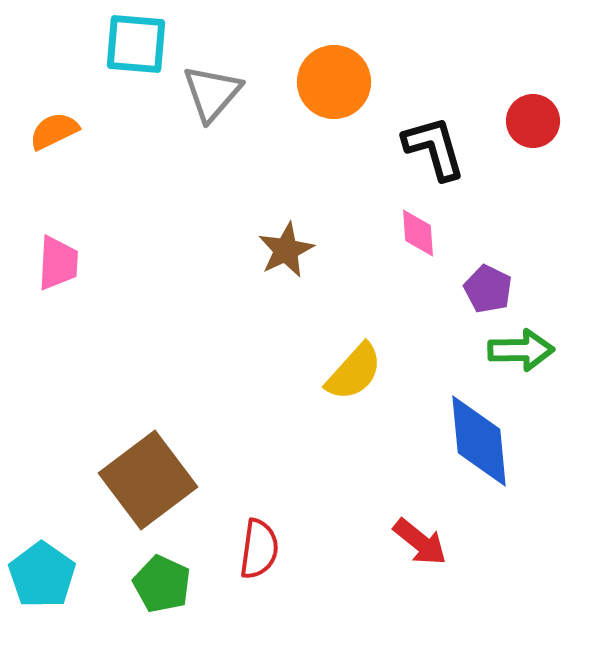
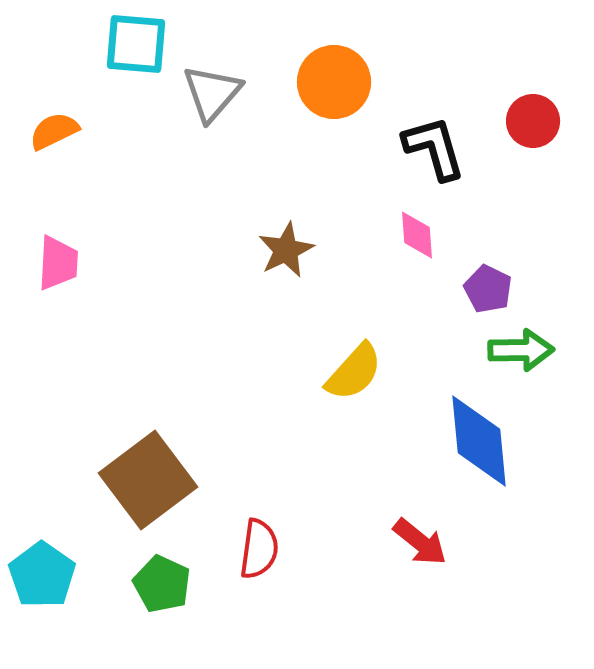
pink diamond: moved 1 px left, 2 px down
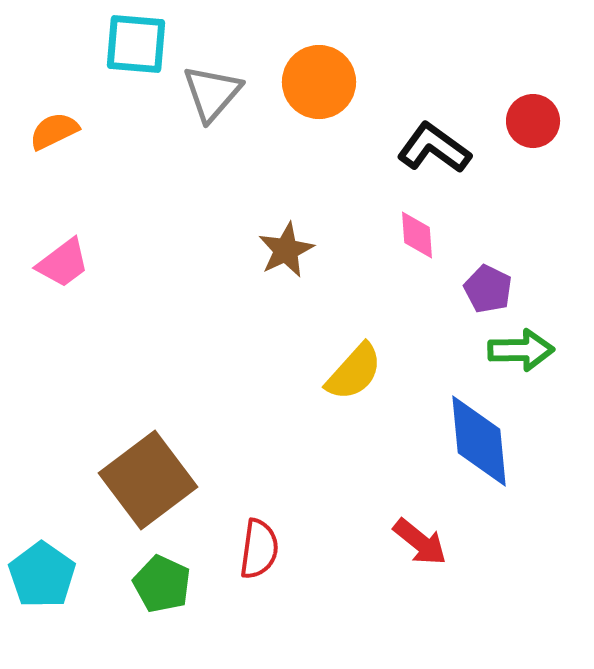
orange circle: moved 15 px left
black L-shape: rotated 38 degrees counterclockwise
pink trapezoid: moved 5 px right; rotated 50 degrees clockwise
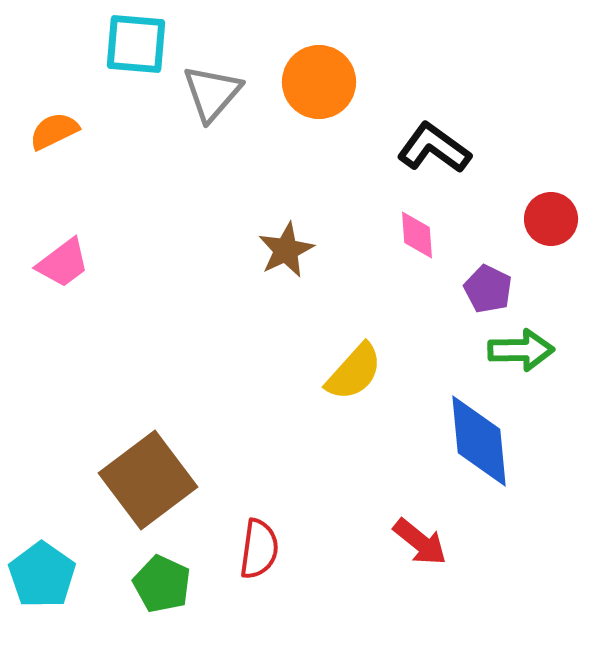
red circle: moved 18 px right, 98 px down
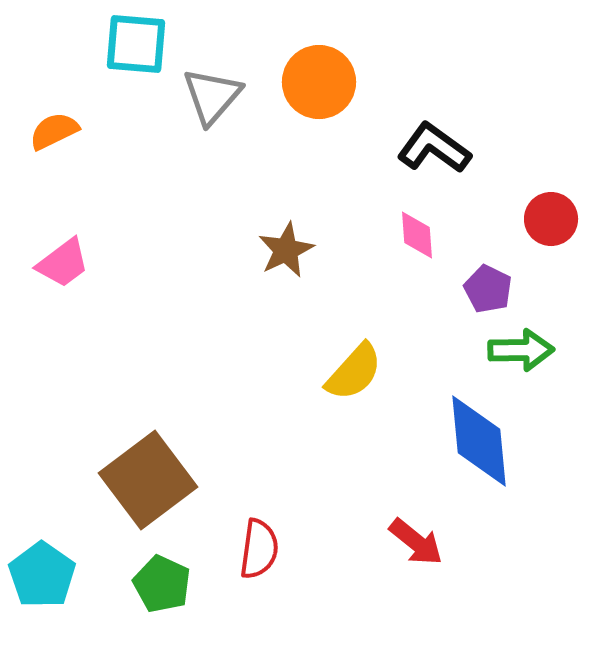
gray triangle: moved 3 px down
red arrow: moved 4 px left
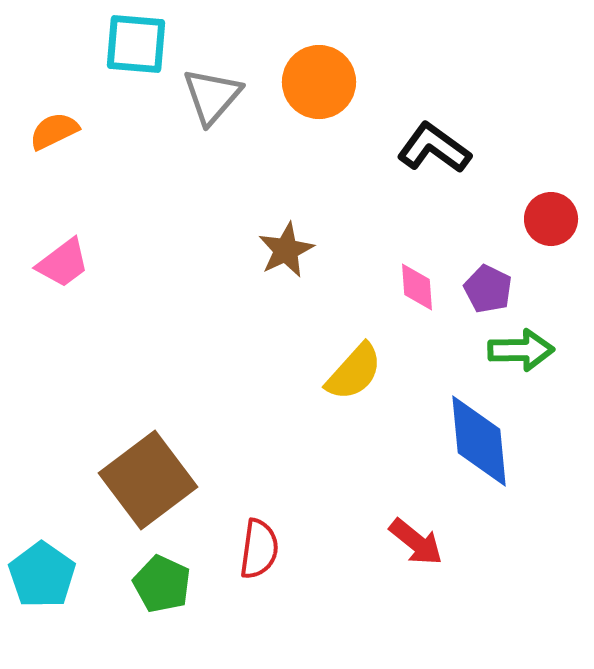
pink diamond: moved 52 px down
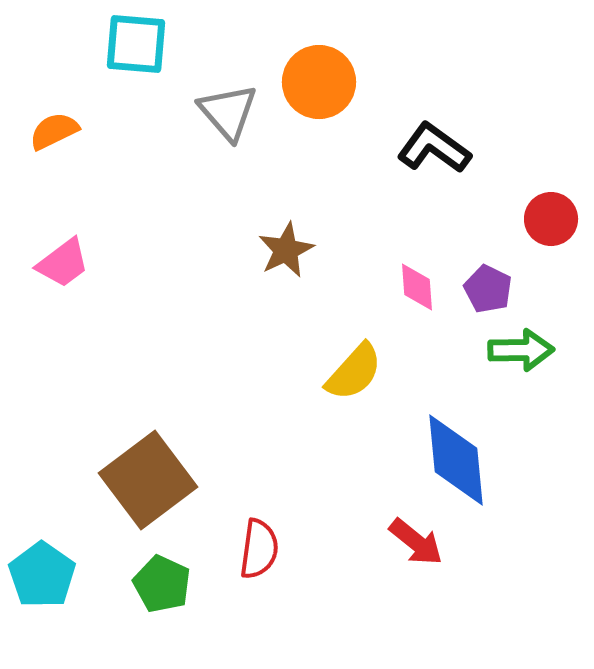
gray triangle: moved 16 px right, 16 px down; rotated 22 degrees counterclockwise
blue diamond: moved 23 px left, 19 px down
